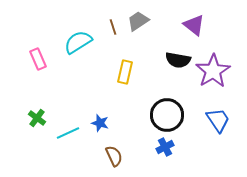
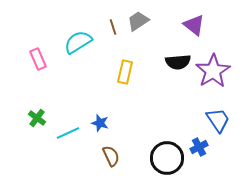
black semicircle: moved 2 px down; rotated 15 degrees counterclockwise
black circle: moved 43 px down
blue cross: moved 34 px right
brown semicircle: moved 3 px left
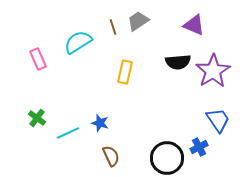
purple triangle: rotated 15 degrees counterclockwise
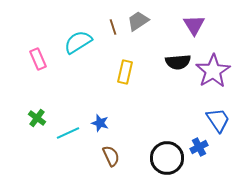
purple triangle: rotated 35 degrees clockwise
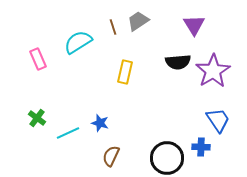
blue cross: moved 2 px right; rotated 30 degrees clockwise
brown semicircle: rotated 130 degrees counterclockwise
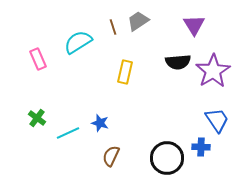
blue trapezoid: moved 1 px left
